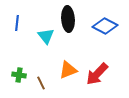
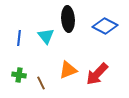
blue line: moved 2 px right, 15 px down
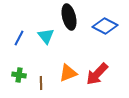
black ellipse: moved 1 px right, 2 px up; rotated 10 degrees counterclockwise
blue line: rotated 21 degrees clockwise
orange triangle: moved 3 px down
brown line: rotated 24 degrees clockwise
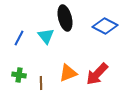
black ellipse: moved 4 px left, 1 px down
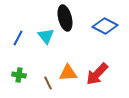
blue line: moved 1 px left
orange triangle: rotated 18 degrees clockwise
brown line: moved 7 px right; rotated 24 degrees counterclockwise
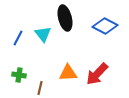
cyan triangle: moved 3 px left, 2 px up
brown line: moved 8 px left, 5 px down; rotated 40 degrees clockwise
